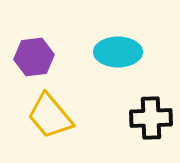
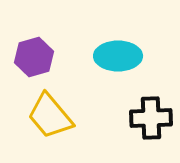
cyan ellipse: moved 4 px down
purple hexagon: rotated 9 degrees counterclockwise
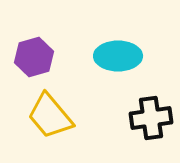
black cross: rotated 6 degrees counterclockwise
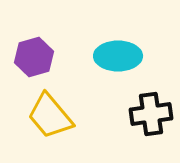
black cross: moved 4 px up
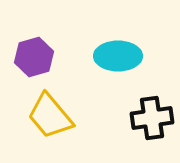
black cross: moved 1 px right, 4 px down
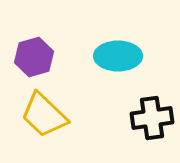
yellow trapezoid: moved 6 px left, 1 px up; rotated 6 degrees counterclockwise
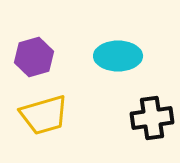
yellow trapezoid: rotated 60 degrees counterclockwise
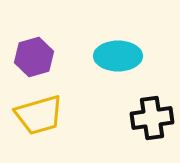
yellow trapezoid: moved 5 px left
